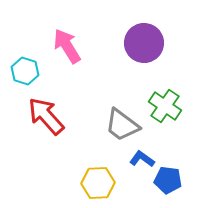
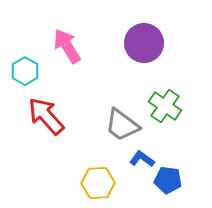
cyan hexagon: rotated 12 degrees clockwise
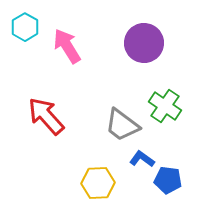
cyan hexagon: moved 44 px up
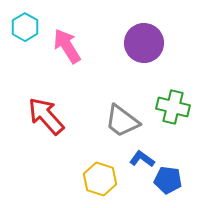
green cross: moved 8 px right, 1 px down; rotated 20 degrees counterclockwise
gray trapezoid: moved 4 px up
yellow hexagon: moved 2 px right, 4 px up; rotated 20 degrees clockwise
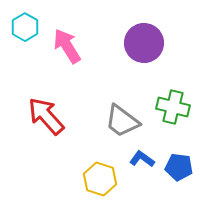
blue pentagon: moved 11 px right, 13 px up
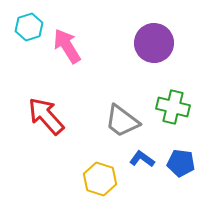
cyan hexagon: moved 4 px right; rotated 12 degrees clockwise
purple circle: moved 10 px right
blue pentagon: moved 2 px right, 4 px up
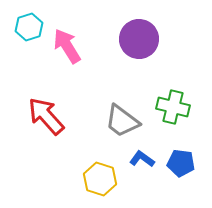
purple circle: moved 15 px left, 4 px up
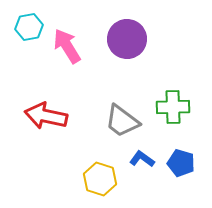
cyan hexagon: rotated 8 degrees clockwise
purple circle: moved 12 px left
green cross: rotated 16 degrees counterclockwise
red arrow: rotated 36 degrees counterclockwise
blue pentagon: rotated 8 degrees clockwise
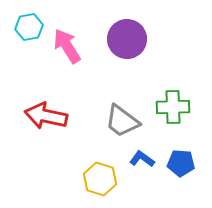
blue pentagon: rotated 12 degrees counterclockwise
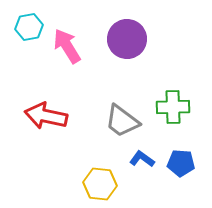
yellow hexagon: moved 5 px down; rotated 12 degrees counterclockwise
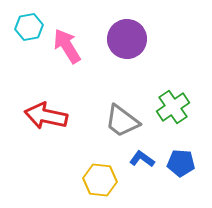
green cross: rotated 32 degrees counterclockwise
yellow hexagon: moved 4 px up
